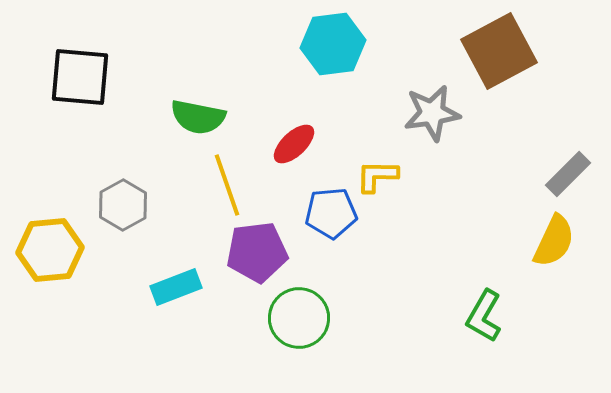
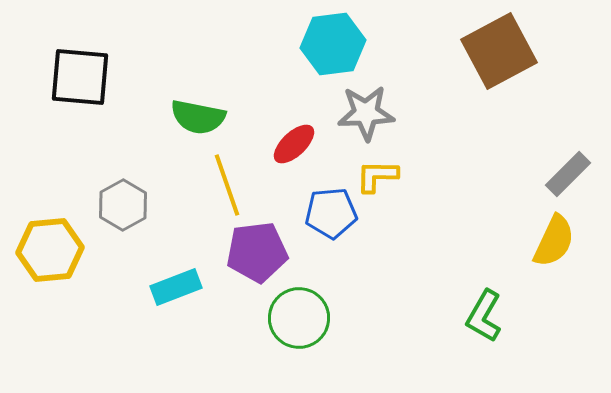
gray star: moved 66 px left; rotated 6 degrees clockwise
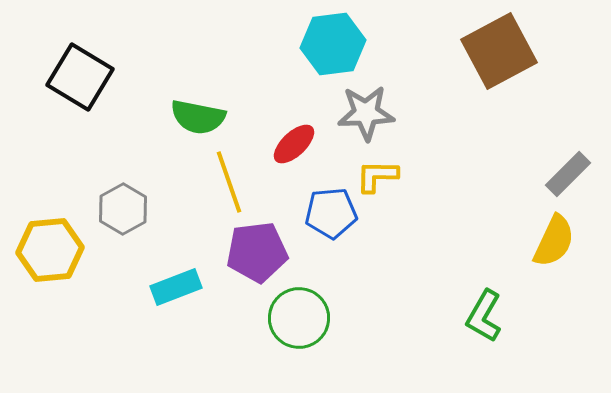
black square: rotated 26 degrees clockwise
yellow line: moved 2 px right, 3 px up
gray hexagon: moved 4 px down
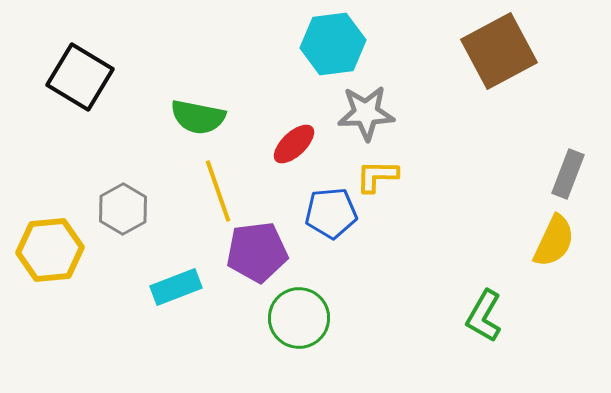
gray rectangle: rotated 24 degrees counterclockwise
yellow line: moved 11 px left, 9 px down
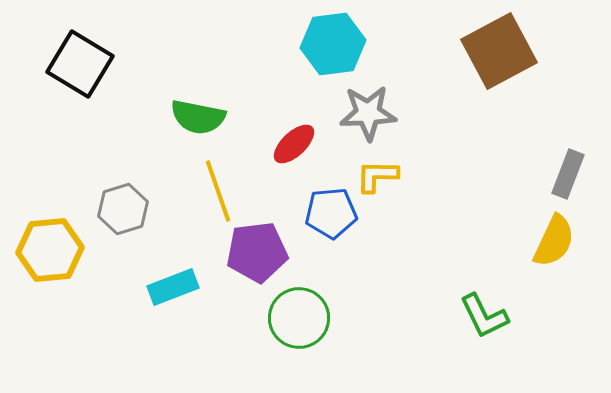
black square: moved 13 px up
gray star: moved 2 px right
gray hexagon: rotated 12 degrees clockwise
cyan rectangle: moved 3 px left
green L-shape: rotated 56 degrees counterclockwise
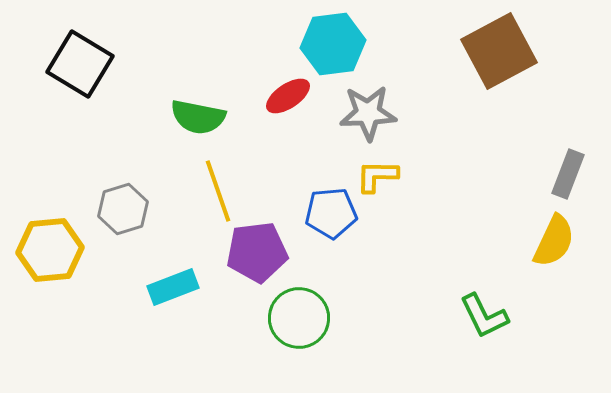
red ellipse: moved 6 px left, 48 px up; rotated 9 degrees clockwise
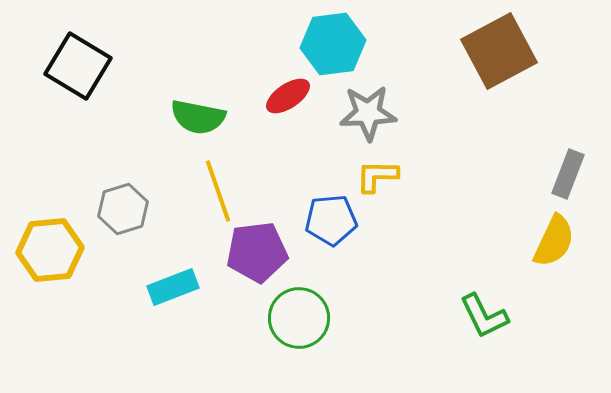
black square: moved 2 px left, 2 px down
blue pentagon: moved 7 px down
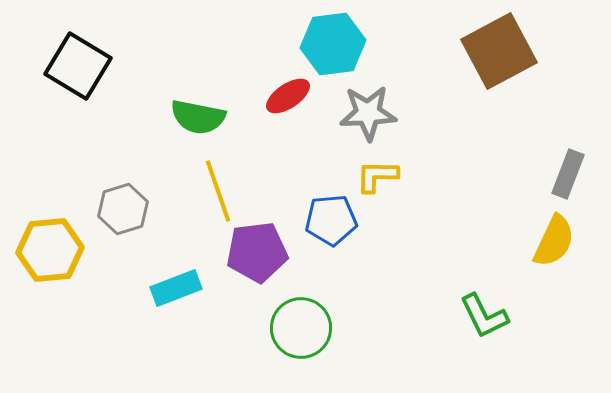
cyan rectangle: moved 3 px right, 1 px down
green circle: moved 2 px right, 10 px down
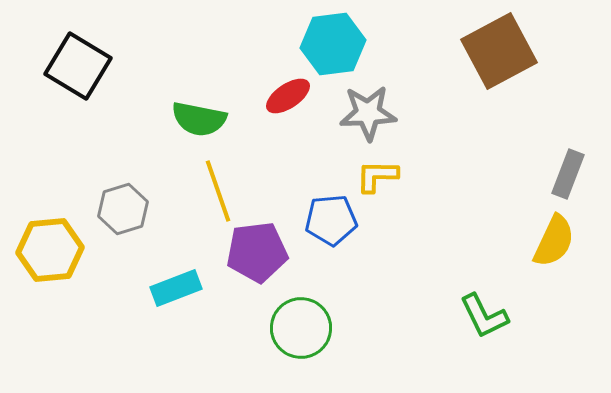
green semicircle: moved 1 px right, 2 px down
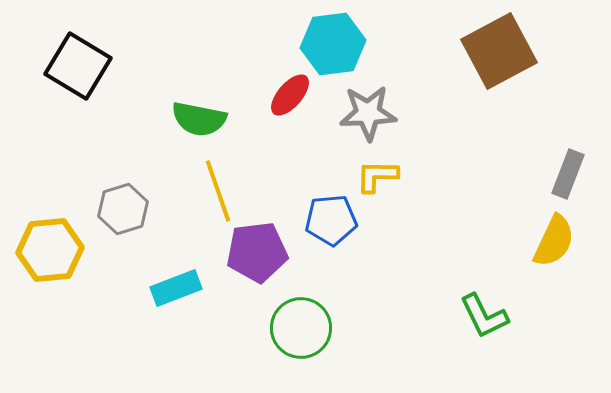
red ellipse: moved 2 px right, 1 px up; rotated 15 degrees counterclockwise
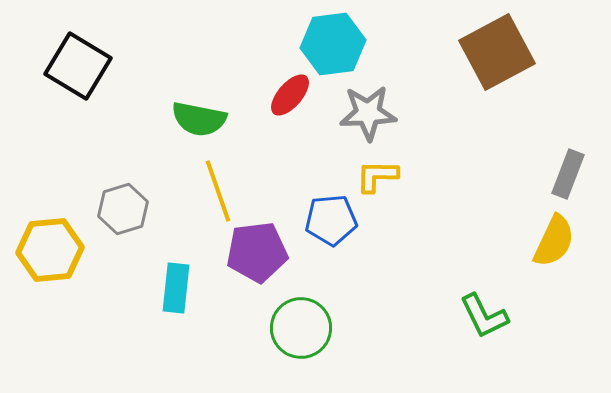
brown square: moved 2 px left, 1 px down
cyan rectangle: rotated 63 degrees counterclockwise
